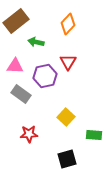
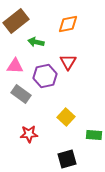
orange diamond: rotated 35 degrees clockwise
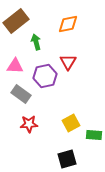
green arrow: rotated 63 degrees clockwise
yellow square: moved 5 px right, 6 px down; rotated 18 degrees clockwise
red star: moved 10 px up
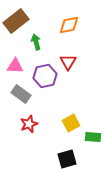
orange diamond: moved 1 px right, 1 px down
red star: rotated 18 degrees counterclockwise
green rectangle: moved 1 px left, 2 px down
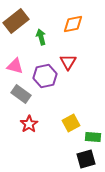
orange diamond: moved 4 px right, 1 px up
green arrow: moved 5 px right, 5 px up
pink triangle: rotated 12 degrees clockwise
red star: rotated 12 degrees counterclockwise
black square: moved 19 px right
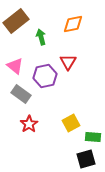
pink triangle: rotated 24 degrees clockwise
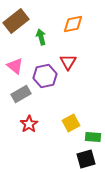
gray rectangle: rotated 66 degrees counterclockwise
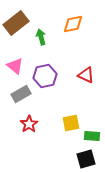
brown rectangle: moved 2 px down
red triangle: moved 18 px right, 13 px down; rotated 36 degrees counterclockwise
yellow square: rotated 18 degrees clockwise
green rectangle: moved 1 px left, 1 px up
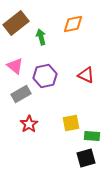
black square: moved 1 px up
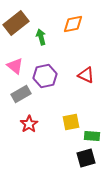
yellow square: moved 1 px up
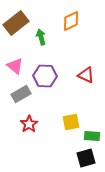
orange diamond: moved 2 px left, 3 px up; rotated 15 degrees counterclockwise
purple hexagon: rotated 15 degrees clockwise
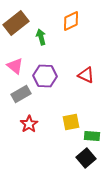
black square: rotated 24 degrees counterclockwise
